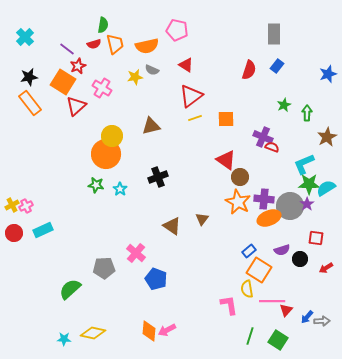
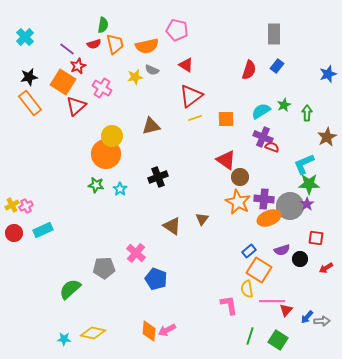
cyan semicircle at (326, 188): moved 65 px left, 77 px up
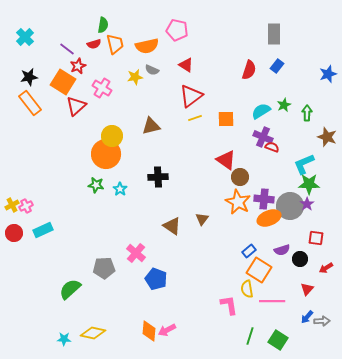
brown star at (327, 137): rotated 24 degrees counterclockwise
black cross at (158, 177): rotated 18 degrees clockwise
red triangle at (286, 310): moved 21 px right, 21 px up
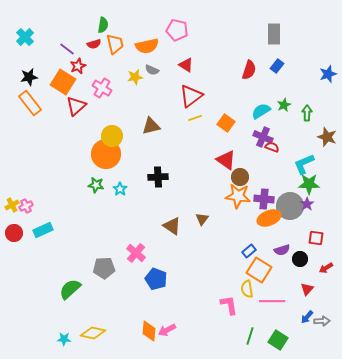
orange square at (226, 119): moved 4 px down; rotated 36 degrees clockwise
orange star at (238, 202): moved 6 px up; rotated 20 degrees counterclockwise
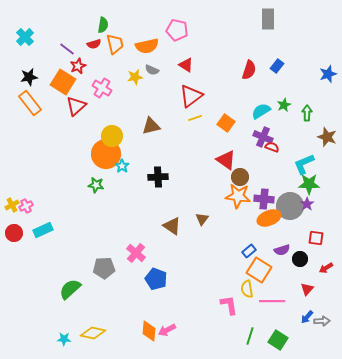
gray rectangle at (274, 34): moved 6 px left, 15 px up
cyan star at (120, 189): moved 2 px right, 23 px up
